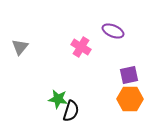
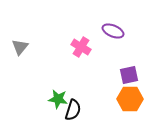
black semicircle: moved 2 px right, 1 px up
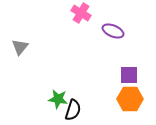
pink cross: moved 34 px up
purple square: rotated 12 degrees clockwise
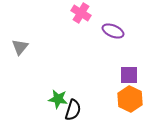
orange hexagon: rotated 25 degrees clockwise
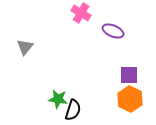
gray triangle: moved 5 px right
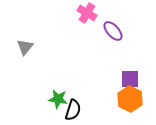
pink cross: moved 6 px right
purple ellipse: rotated 25 degrees clockwise
purple square: moved 1 px right, 4 px down
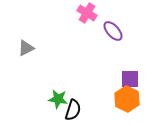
gray triangle: moved 1 px right, 1 px down; rotated 24 degrees clockwise
orange hexagon: moved 3 px left
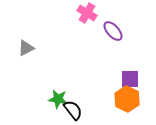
black semicircle: rotated 55 degrees counterclockwise
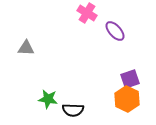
purple ellipse: moved 2 px right
gray triangle: rotated 30 degrees clockwise
purple square: rotated 18 degrees counterclockwise
green star: moved 10 px left
black semicircle: rotated 130 degrees clockwise
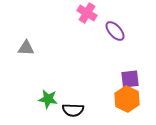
purple square: rotated 12 degrees clockwise
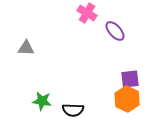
green star: moved 6 px left, 2 px down
